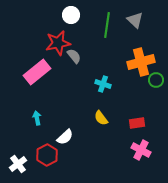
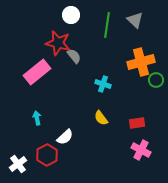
red star: rotated 25 degrees clockwise
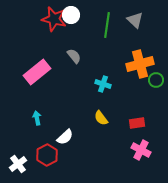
red star: moved 4 px left, 24 px up
orange cross: moved 1 px left, 2 px down
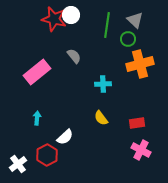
green circle: moved 28 px left, 41 px up
cyan cross: rotated 21 degrees counterclockwise
cyan arrow: rotated 16 degrees clockwise
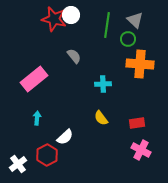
orange cross: rotated 20 degrees clockwise
pink rectangle: moved 3 px left, 7 px down
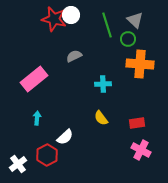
green line: rotated 25 degrees counterclockwise
gray semicircle: rotated 77 degrees counterclockwise
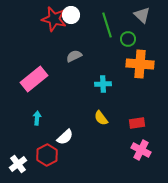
gray triangle: moved 7 px right, 5 px up
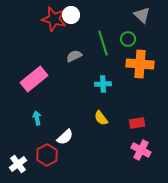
green line: moved 4 px left, 18 px down
cyan arrow: rotated 16 degrees counterclockwise
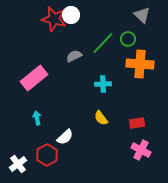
green line: rotated 60 degrees clockwise
pink rectangle: moved 1 px up
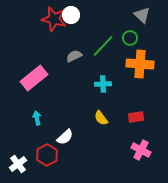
green circle: moved 2 px right, 1 px up
green line: moved 3 px down
red rectangle: moved 1 px left, 6 px up
